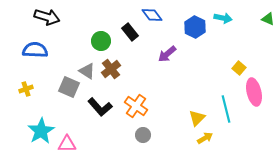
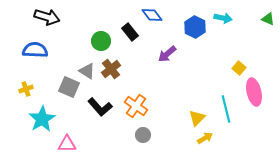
cyan star: moved 1 px right, 12 px up
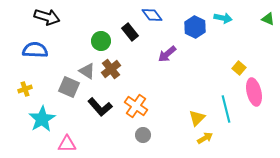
yellow cross: moved 1 px left
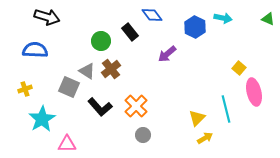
orange cross: rotated 10 degrees clockwise
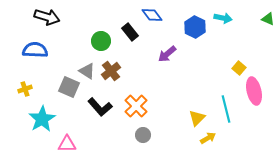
brown cross: moved 2 px down
pink ellipse: moved 1 px up
yellow arrow: moved 3 px right
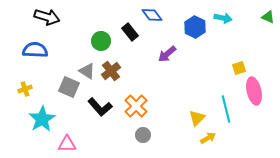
green triangle: moved 2 px up
yellow square: rotated 32 degrees clockwise
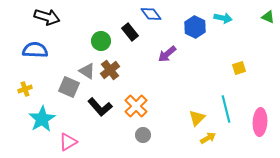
blue diamond: moved 1 px left, 1 px up
brown cross: moved 1 px left, 1 px up
pink ellipse: moved 6 px right, 31 px down; rotated 16 degrees clockwise
pink triangle: moved 1 px right, 2 px up; rotated 30 degrees counterclockwise
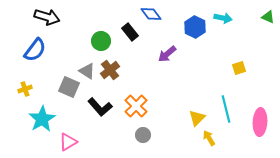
blue semicircle: rotated 125 degrees clockwise
yellow arrow: moved 1 px right; rotated 91 degrees counterclockwise
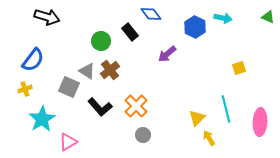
blue semicircle: moved 2 px left, 10 px down
